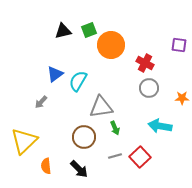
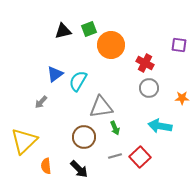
green square: moved 1 px up
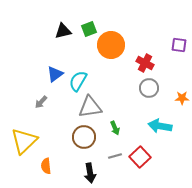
gray triangle: moved 11 px left
black arrow: moved 11 px right, 4 px down; rotated 36 degrees clockwise
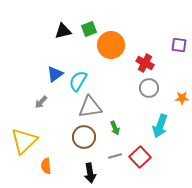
cyan arrow: rotated 80 degrees counterclockwise
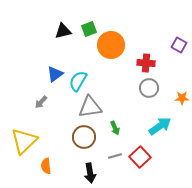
purple square: rotated 21 degrees clockwise
red cross: moved 1 px right; rotated 24 degrees counterclockwise
cyan arrow: rotated 145 degrees counterclockwise
